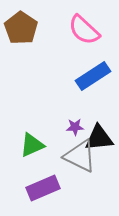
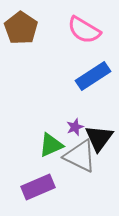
pink semicircle: rotated 12 degrees counterclockwise
purple star: rotated 18 degrees counterclockwise
black triangle: rotated 48 degrees counterclockwise
green triangle: moved 19 px right
purple rectangle: moved 5 px left, 1 px up
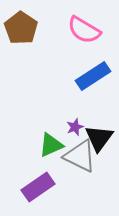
purple rectangle: rotated 12 degrees counterclockwise
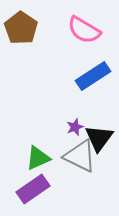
green triangle: moved 13 px left, 13 px down
purple rectangle: moved 5 px left, 2 px down
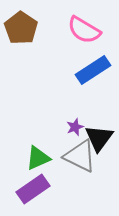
blue rectangle: moved 6 px up
